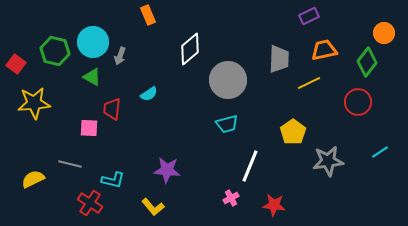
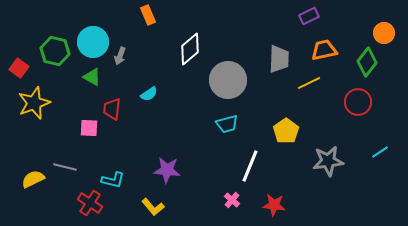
red square: moved 3 px right, 4 px down
yellow star: rotated 16 degrees counterclockwise
yellow pentagon: moved 7 px left, 1 px up
gray line: moved 5 px left, 3 px down
pink cross: moved 1 px right, 2 px down; rotated 21 degrees counterclockwise
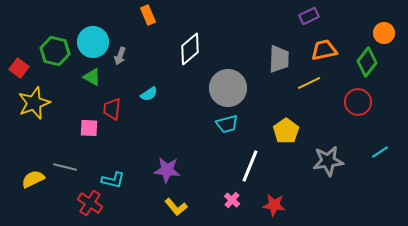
gray circle: moved 8 px down
yellow L-shape: moved 23 px right
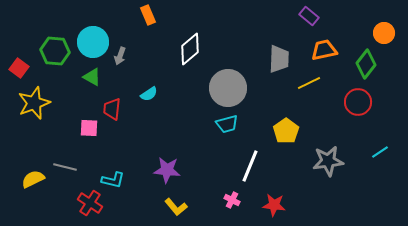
purple rectangle: rotated 66 degrees clockwise
green hexagon: rotated 8 degrees counterclockwise
green diamond: moved 1 px left, 2 px down
pink cross: rotated 14 degrees counterclockwise
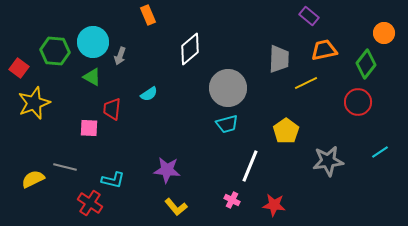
yellow line: moved 3 px left
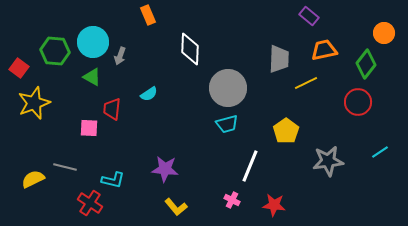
white diamond: rotated 48 degrees counterclockwise
purple star: moved 2 px left, 1 px up
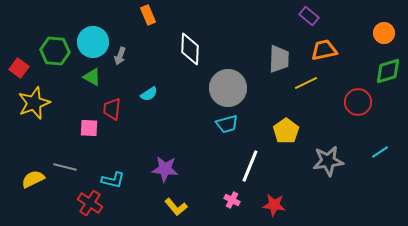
green diamond: moved 22 px right, 7 px down; rotated 36 degrees clockwise
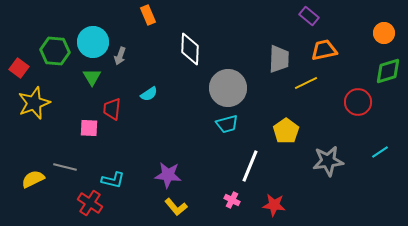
green triangle: rotated 30 degrees clockwise
purple star: moved 3 px right, 6 px down
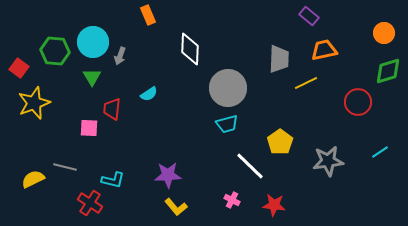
yellow pentagon: moved 6 px left, 11 px down
white line: rotated 68 degrees counterclockwise
purple star: rotated 8 degrees counterclockwise
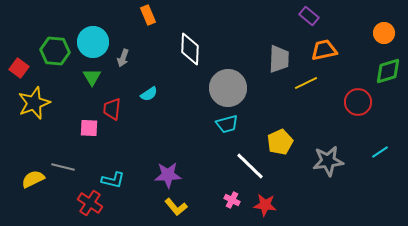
gray arrow: moved 3 px right, 2 px down
yellow pentagon: rotated 10 degrees clockwise
gray line: moved 2 px left
red star: moved 9 px left
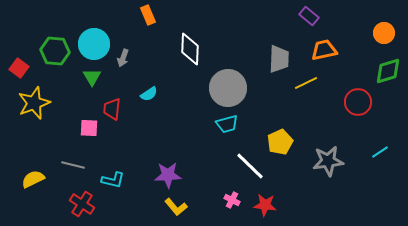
cyan circle: moved 1 px right, 2 px down
gray line: moved 10 px right, 2 px up
red cross: moved 8 px left, 1 px down
